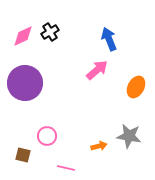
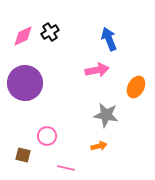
pink arrow: rotated 30 degrees clockwise
gray star: moved 23 px left, 21 px up
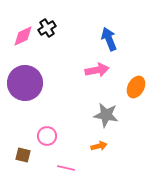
black cross: moved 3 px left, 4 px up
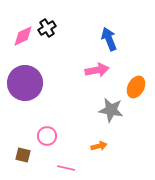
gray star: moved 5 px right, 5 px up
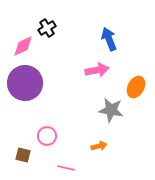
pink diamond: moved 10 px down
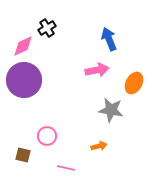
purple circle: moved 1 px left, 3 px up
orange ellipse: moved 2 px left, 4 px up
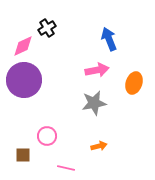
orange ellipse: rotated 10 degrees counterclockwise
gray star: moved 17 px left, 7 px up; rotated 20 degrees counterclockwise
brown square: rotated 14 degrees counterclockwise
